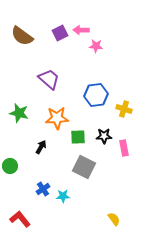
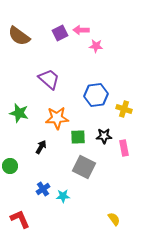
brown semicircle: moved 3 px left
red L-shape: rotated 15 degrees clockwise
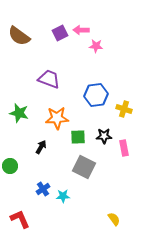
purple trapezoid: rotated 20 degrees counterclockwise
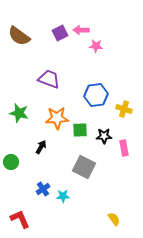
green square: moved 2 px right, 7 px up
green circle: moved 1 px right, 4 px up
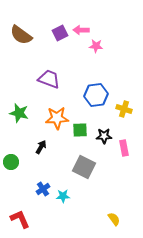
brown semicircle: moved 2 px right, 1 px up
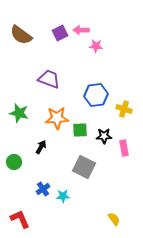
green circle: moved 3 px right
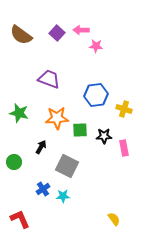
purple square: moved 3 px left; rotated 21 degrees counterclockwise
gray square: moved 17 px left, 1 px up
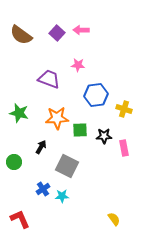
pink star: moved 18 px left, 19 px down
cyan star: moved 1 px left
